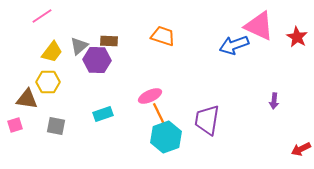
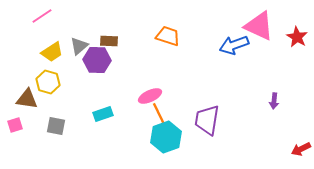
orange trapezoid: moved 5 px right
yellow trapezoid: rotated 20 degrees clockwise
yellow hexagon: rotated 15 degrees clockwise
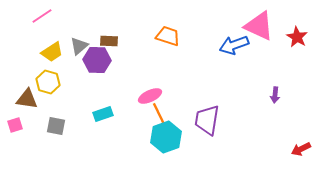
purple arrow: moved 1 px right, 6 px up
